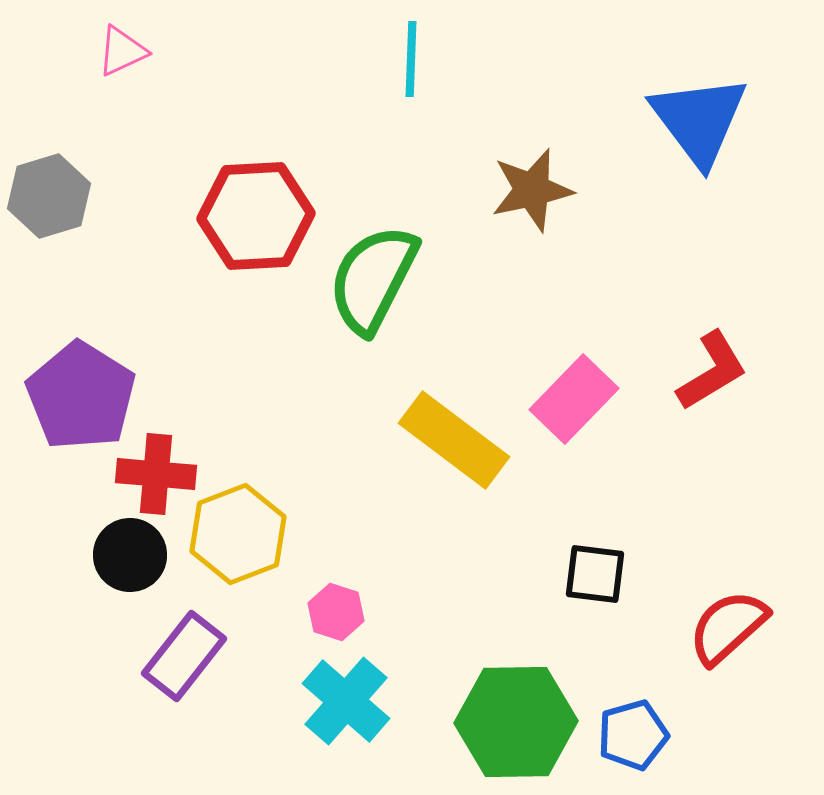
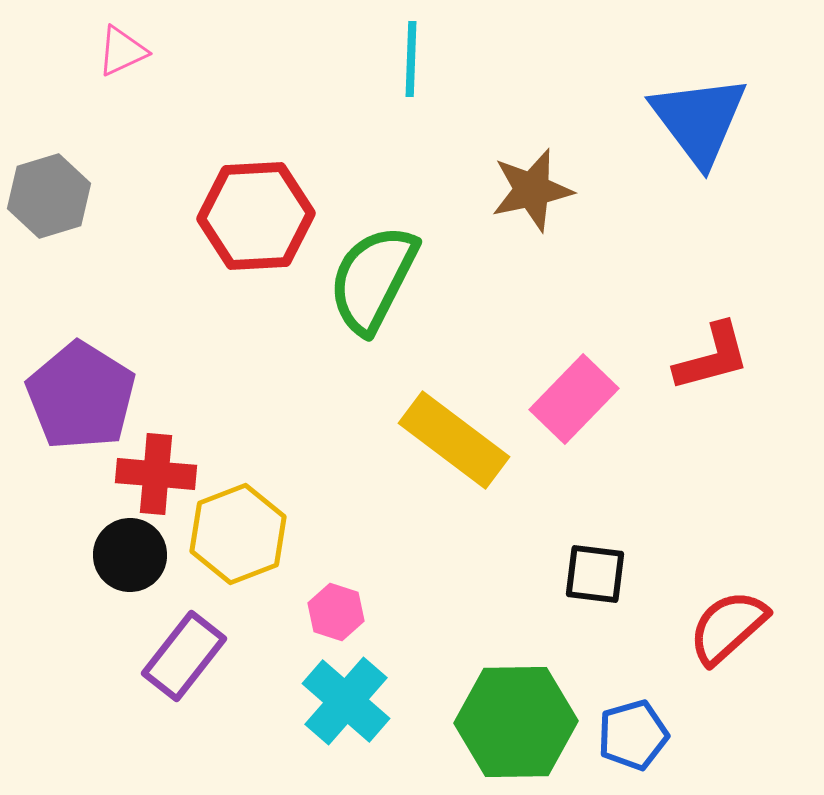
red L-shape: moved 14 px up; rotated 16 degrees clockwise
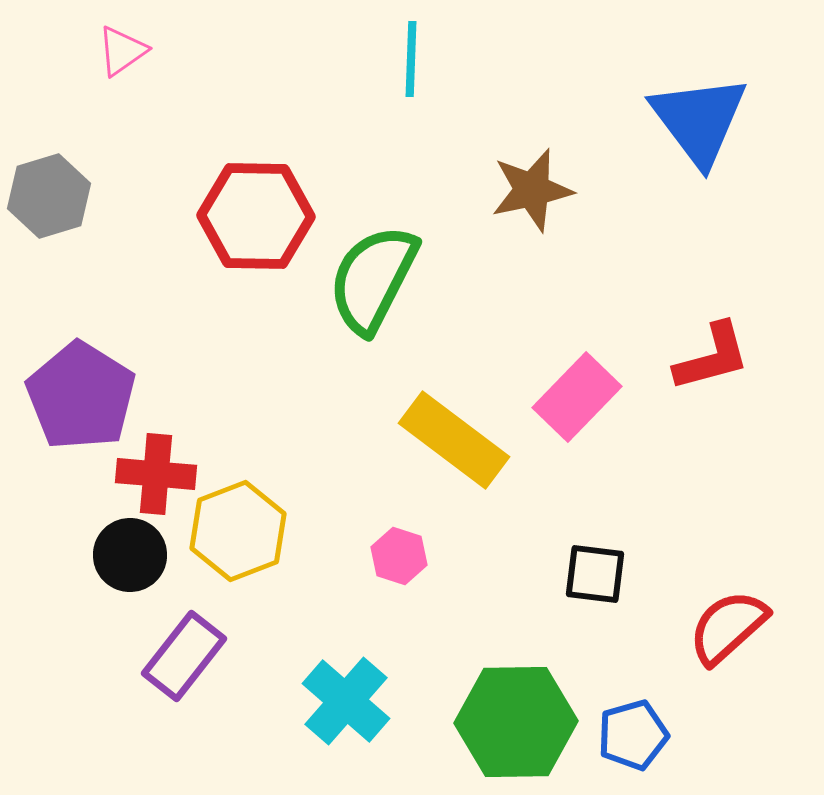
pink triangle: rotated 10 degrees counterclockwise
red hexagon: rotated 4 degrees clockwise
pink rectangle: moved 3 px right, 2 px up
yellow hexagon: moved 3 px up
pink hexagon: moved 63 px right, 56 px up
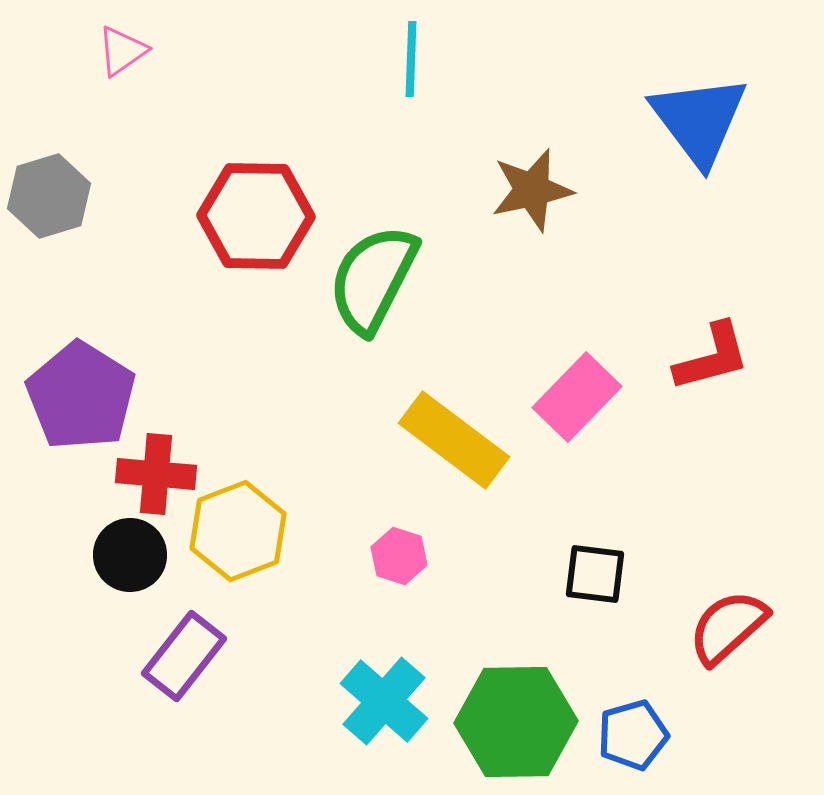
cyan cross: moved 38 px right
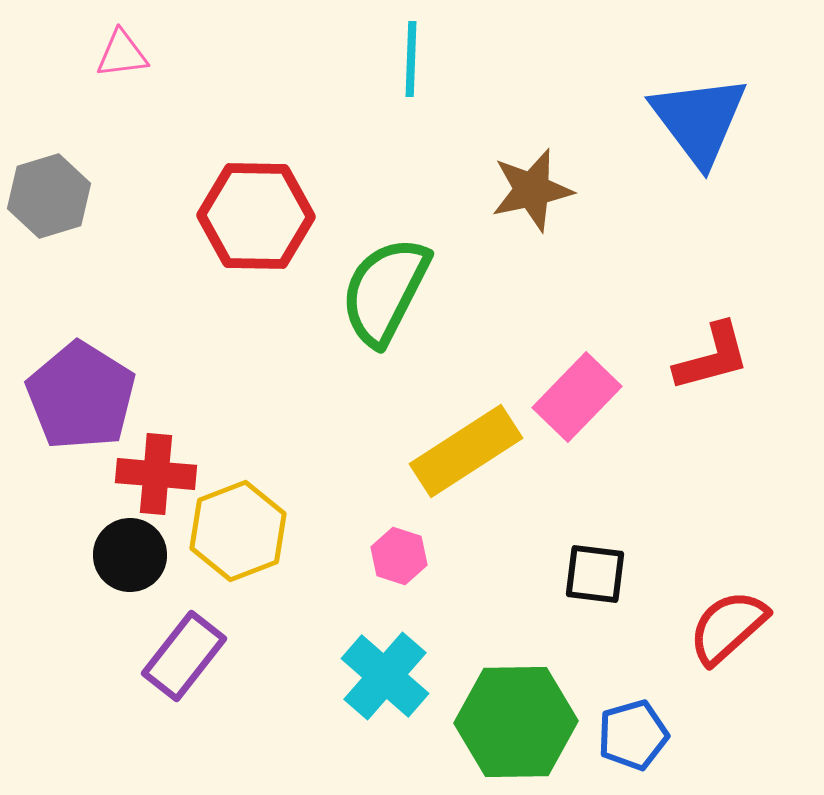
pink triangle: moved 3 px down; rotated 28 degrees clockwise
green semicircle: moved 12 px right, 12 px down
yellow rectangle: moved 12 px right, 11 px down; rotated 70 degrees counterclockwise
cyan cross: moved 1 px right, 25 px up
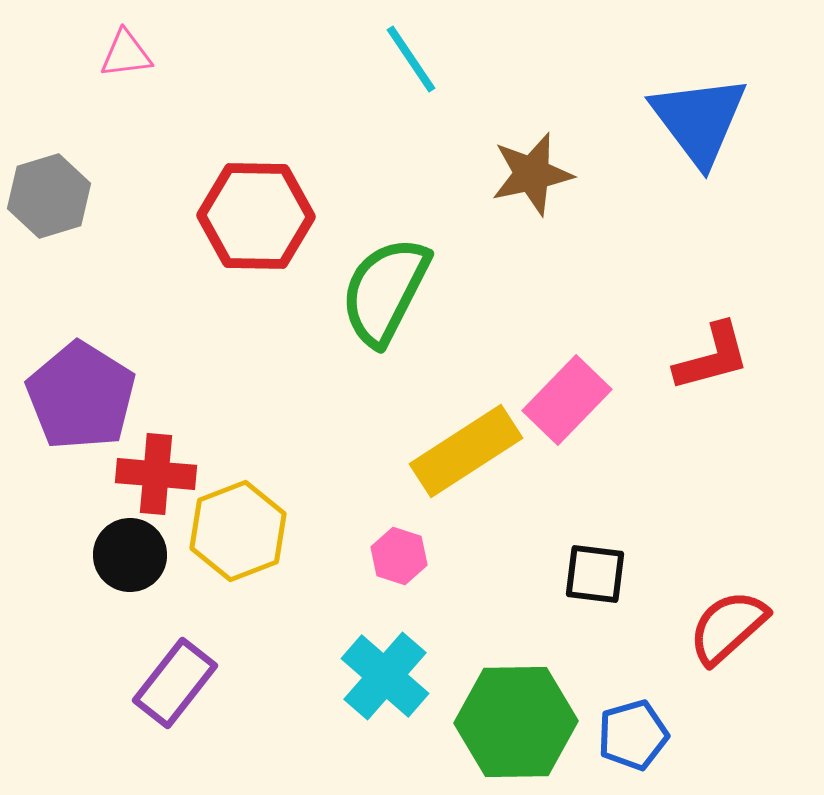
pink triangle: moved 4 px right
cyan line: rotated 36 degrees counterclockwise
brown star: moved 16 px up
pink rectangle: moved 10 px left, 3 px down
purple rectangle: moved 9 px left, 27 px down
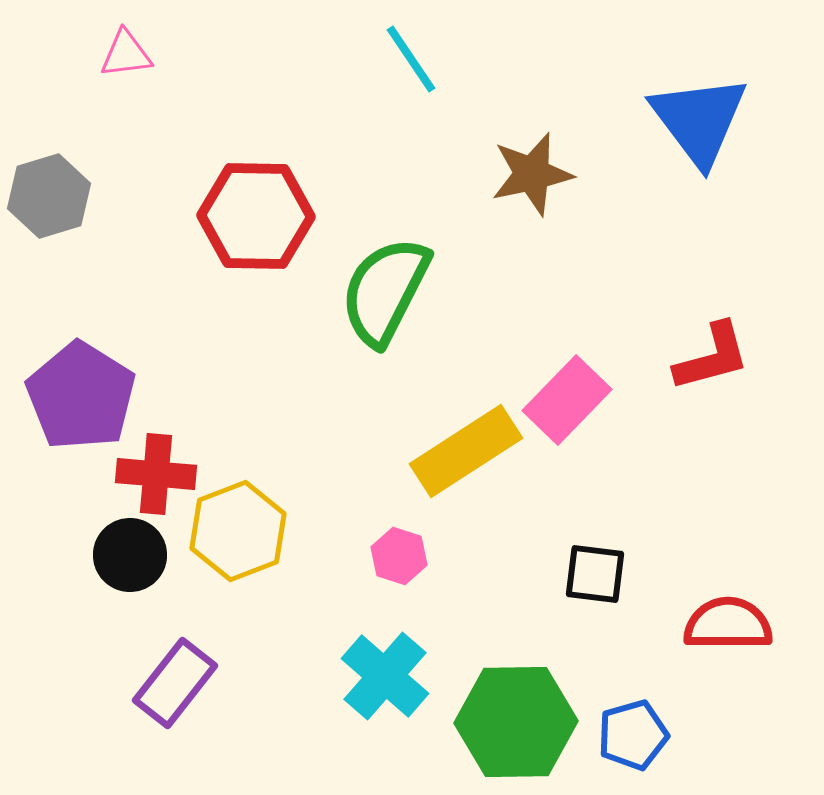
red semicircle: moved 3 px up; rotated 42 degrees clockwise
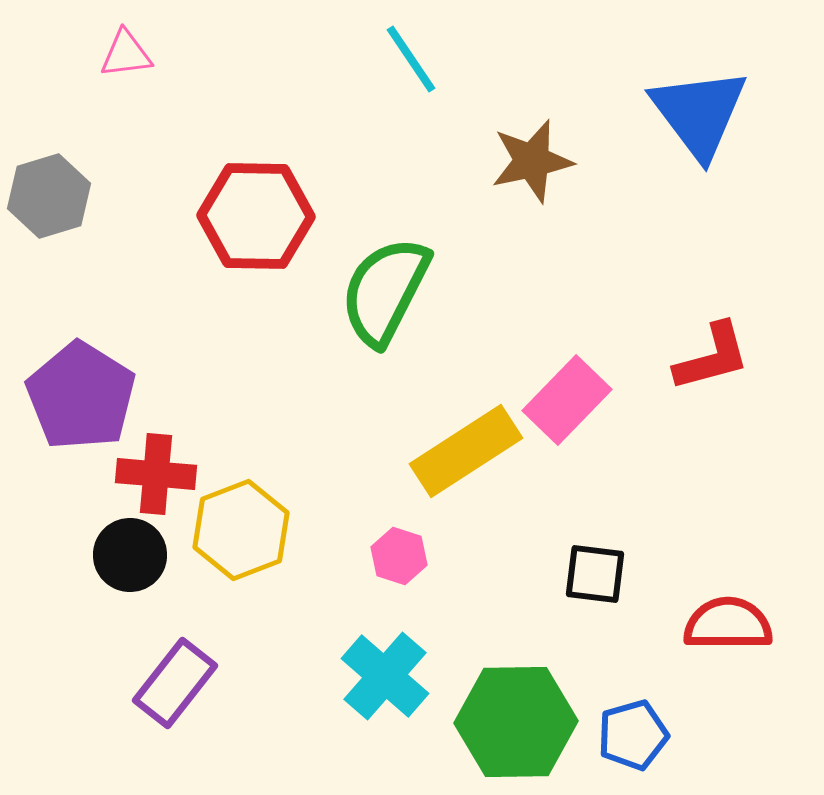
blue triangle: moved 7 px up
brown star: moved 13 px up
yellow hexagon: moved 3 px right, 1 px up
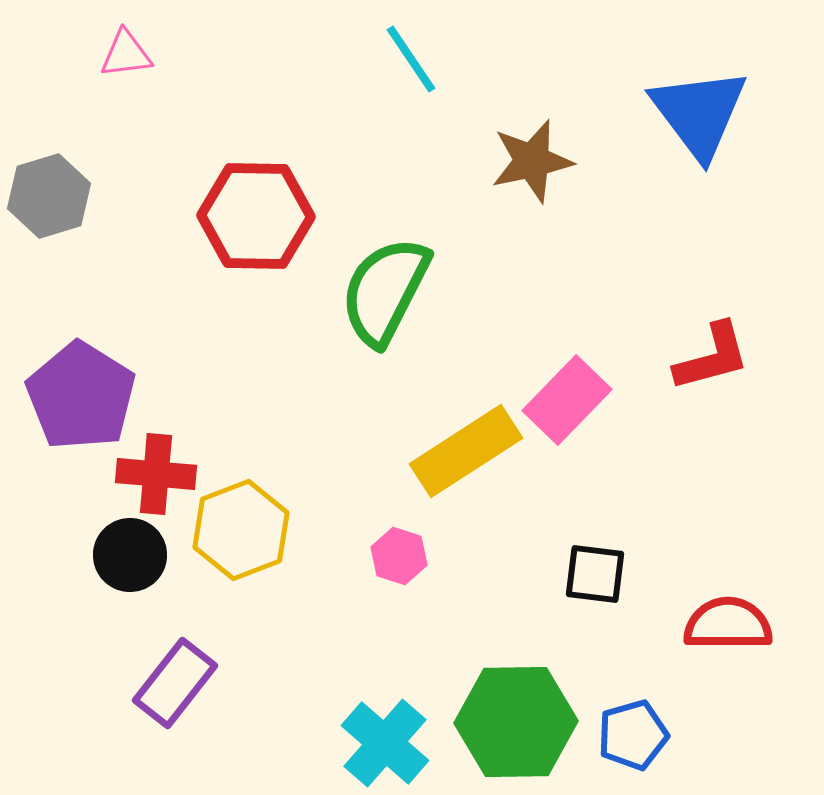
cyan cross: moved 67 px down
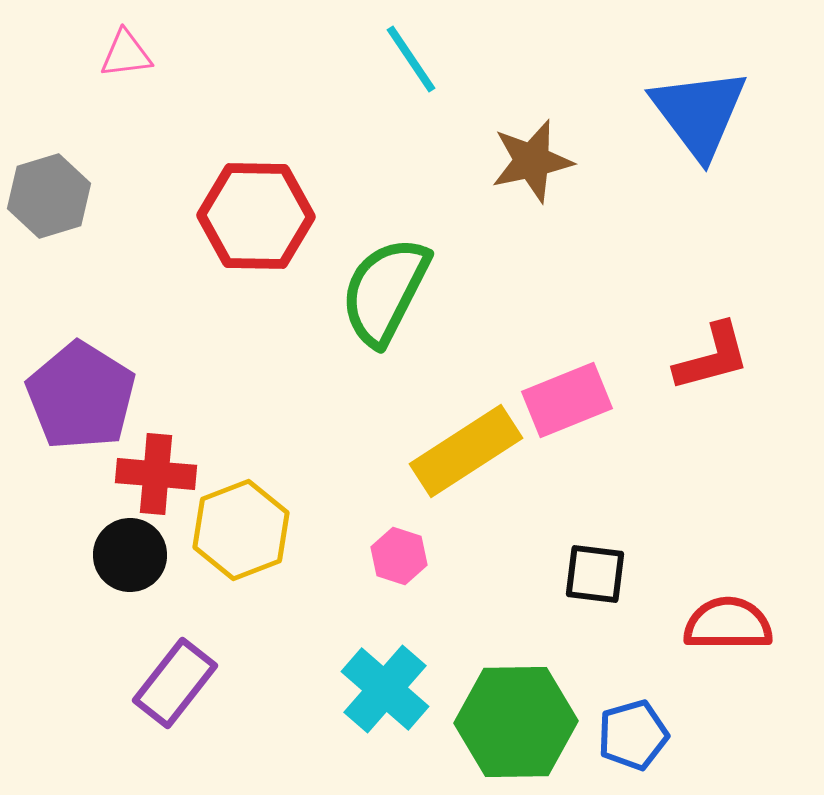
pink rectangle: rotated 24 degrees clockwise
cyan cross: moved 54 px up
